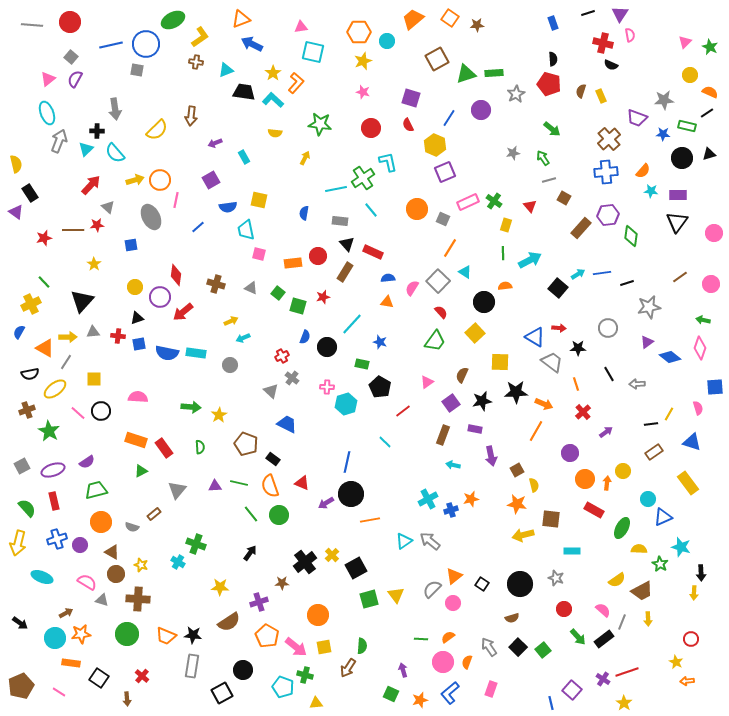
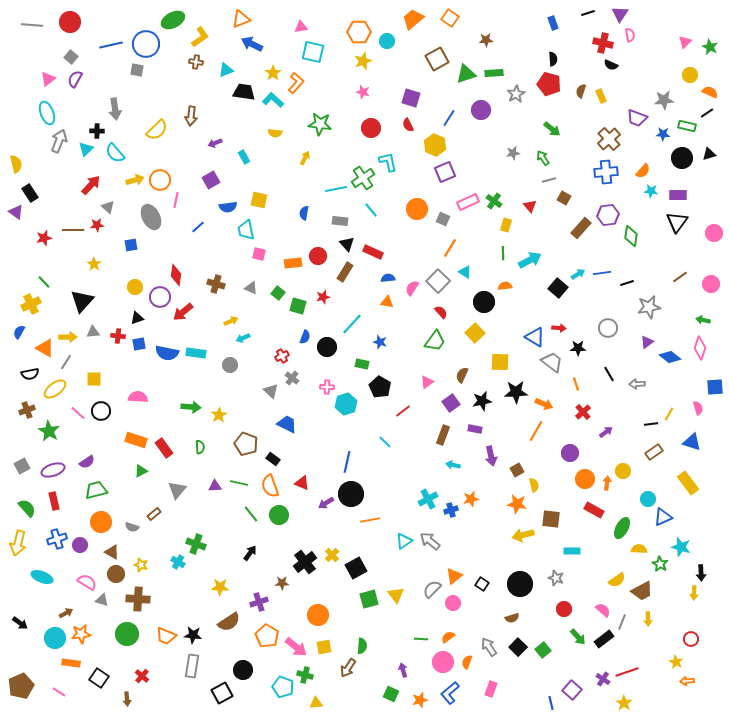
brown star at (477, 25): moved 9 px right, 15 px down
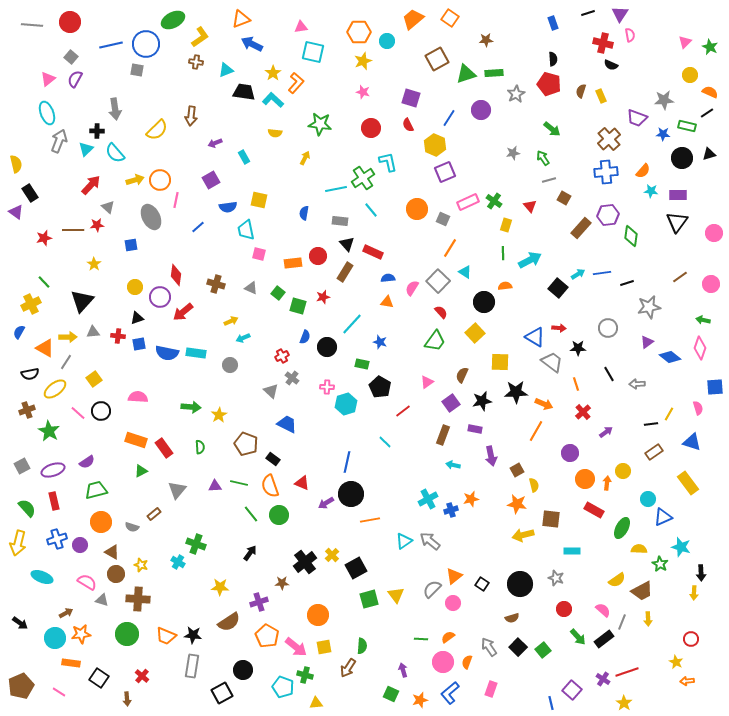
yellow square at (94, 379): rotated 35 degrees counterclockwise
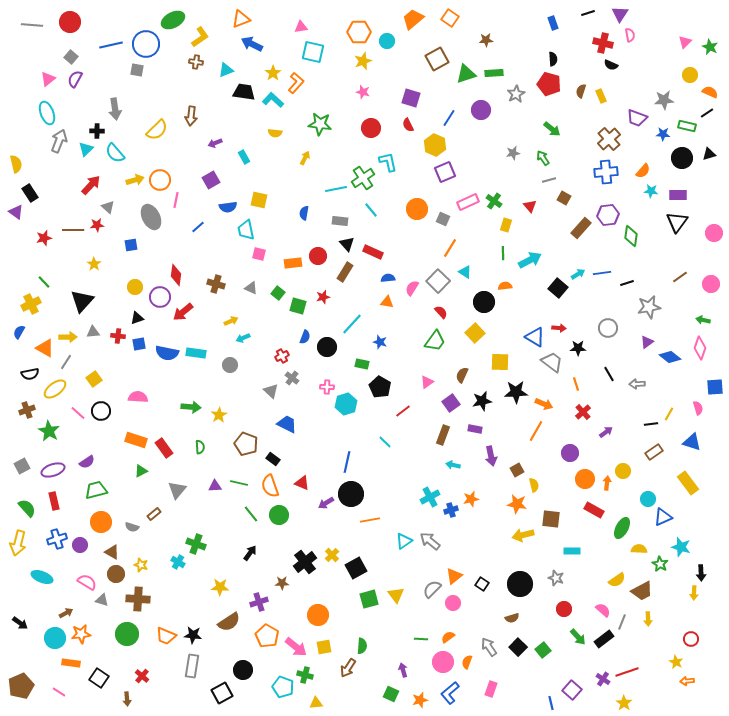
cyan cross at (428, 499): moved 2 px right, 2 px up
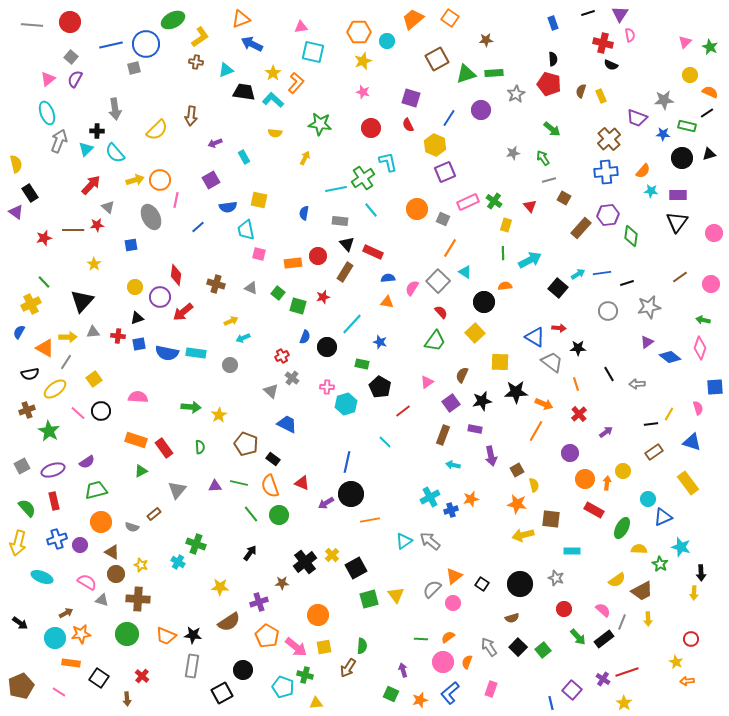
gray square at (137, 70): moved 3 px left, 2 px up; rotated 24 degrees counterclockwise
gray circle at (608, 328): moved 17 px up
red cross at (583, 412): moved 4 px left, 2 px down
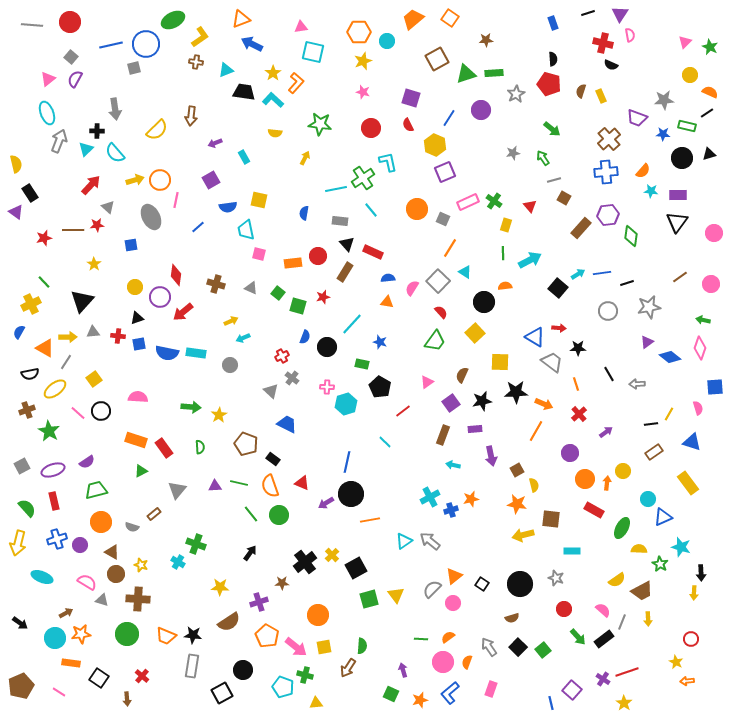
gray line at (549, 180): moved 5 px right
purple rectangle at (475, 429): rotated 16 degrees counterclockwise
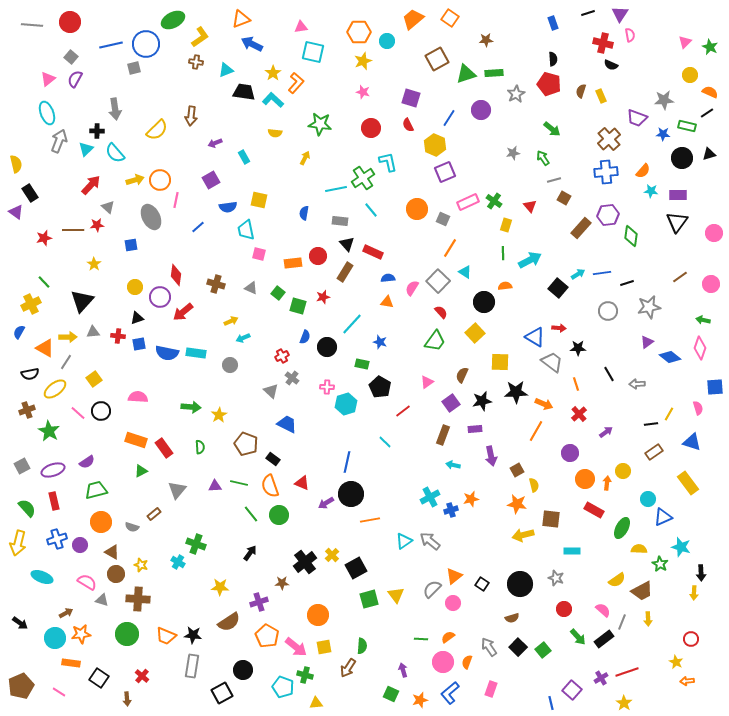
purple cross at (603, 679): moved 2 px left, 1 px up; rotated 24 degrees clockwise
